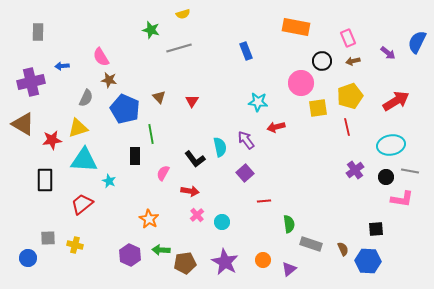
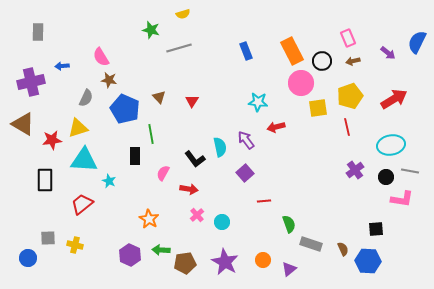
orange rectangle at (296, 27): moved 4 px left, 24 px down; rotated 52 degrees clockwise
red arrow at (396, 101): moved 2 px left, 2 px up
red arrow at (190, 191): moved 1 px left, 2 px up
green semicircle at (289, 224): rotated 12 degrees counterclockwise
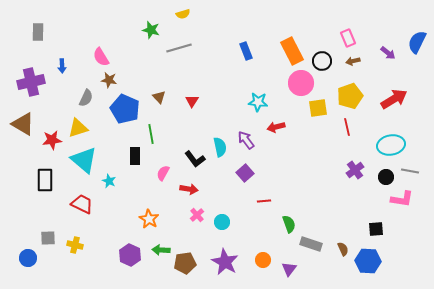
blue arrow at (62, 66): rotated 88 degrees counterclockwise
cyan triangle at (84, 160): rotated 36 degrees clockwise
red trapezoid at (82, 204): rotated 65 degrees clockwise
purple triangle at (289, 269): rotated 14 degrees counterclockwise
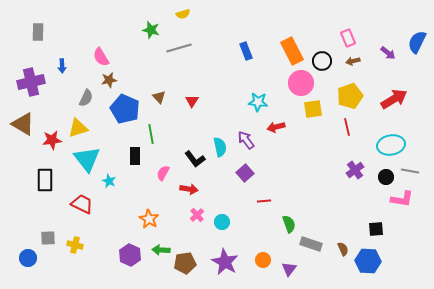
brown star at (109, 80): rotated 21 degrees counterclockwise
yellow square at (318, 108): moved 5 px left, 1 px down
cyan triangle at (84, 160): moved 3 px right, 1 px up; rotated 12 degrees clockwise
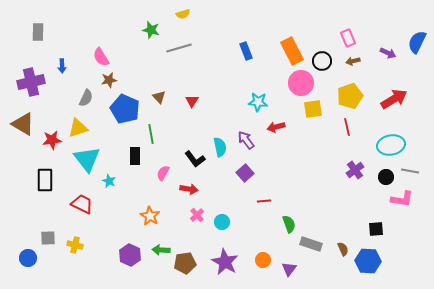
purple arrow at (388, 53): rotated 14 degrees counterclockwise
orange star at (149, 219): moved 1 px right, 3 px up
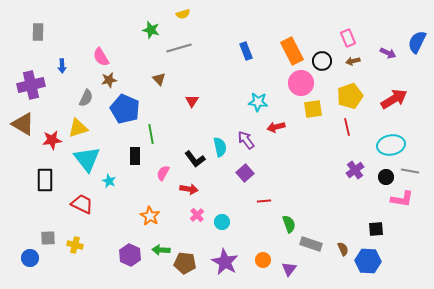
purple cross at (31, 82): moved 3 px down
brown triangle at (159, 97): moved 18 px up
blue circle at (28, 258): moved 2 px right
brown pentagon at (185, 263): rotated 15 degrees clockwise
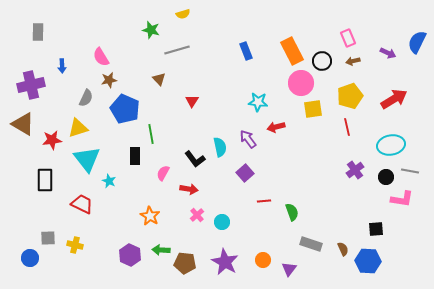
gray line at (179, 48): moved 2 px left, 2 px down
purple arrow at (246, 140): moved 2 px right, 1 px up
green semicircle at (289, 224): moved 3 px right, 12 px up
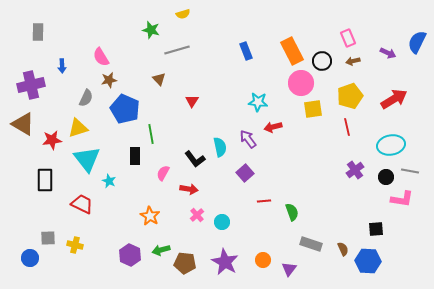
red arrow at (276, 127): moved 3 px left
green arrow at (161, 250): rotated 18 degrees counterclockwise
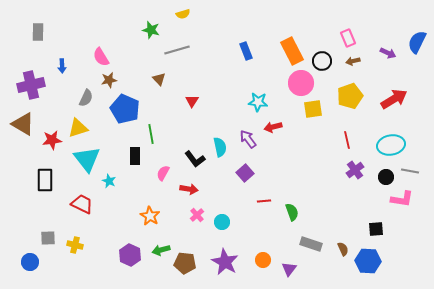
red line at (347, 127): moved 13 px down
blue circle at (30, 258): moved 4 px down
